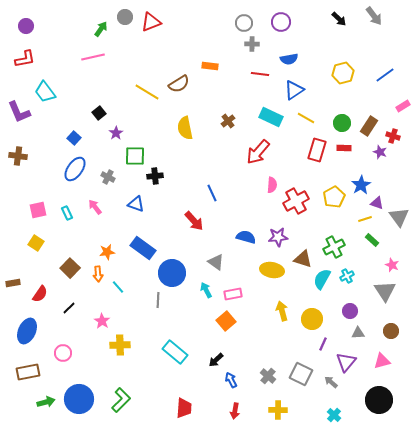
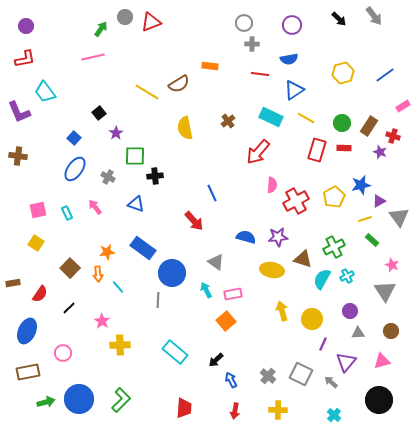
purple circle at (281, 22): moved 11 px right, 3 px down
blue star at (361, 185): rotated 18 degrees clockwise
purple triangle at (377, 203): moved 2 px right, 2 px up; rotated 48 degrees counterclockwise
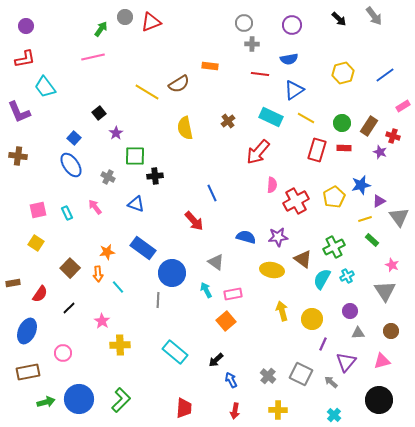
cyan trapezoid at (45, 92): moved 5 px up
blue ellipse at (75, 169): moved 4 px left, 4 px up; rotated 70 degrees counterclockwise
brown triangle at (303, 259): rotated 18 degrees clockwise
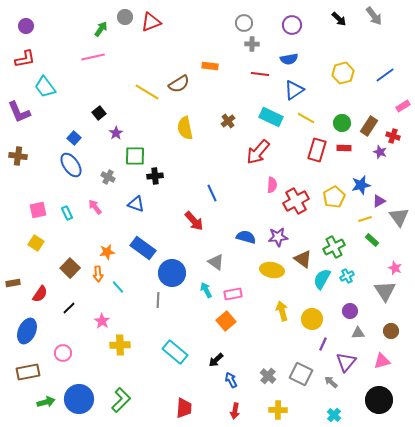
pink star at (392, 265): moved 3 px right, 3 px down
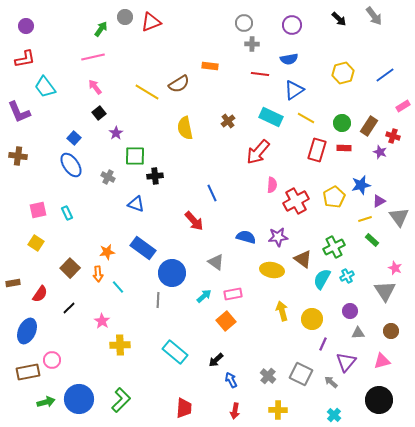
pink arrow at (95, 207): moved 120 px up
cyan arrow at (206, 290): moved 2 px left, 6 px down; rotated 77 degrees clockwise
pink circle at (63, 353): moved 11 px left, 7 px down
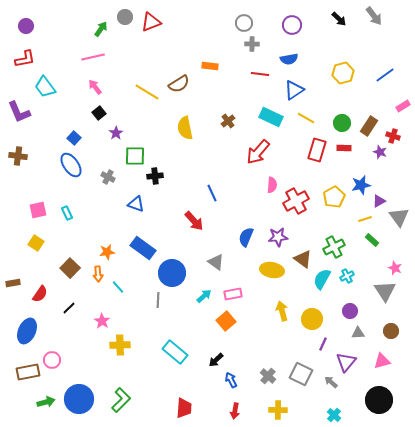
blue semicircle at (246, 237): rotated 84 degrees counterclockwise
